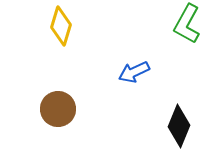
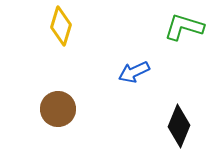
green L-shape: moved 3 px left, 3 px down; rotated 78 degrees clockwise
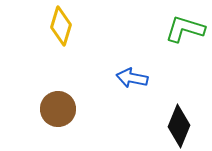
green L-shape: moved 1 px right, 2 px down
blue arrow: moved 2 px left, 6 px down; rotated 36 degrees clockwise
